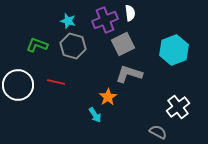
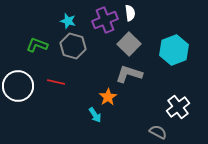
gray square: moved 6 px right; rotated 20 degrees counterclockwise
white circle: moved 1 px down
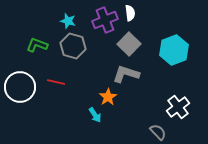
gray L-shape: moved 3 px left
white circle: moved 2 px right, 1 px down
gray semicircle: rotated 18 degrees clockwise
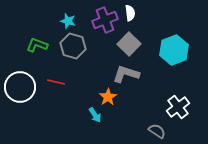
gray semicircle: moved 1 px left, 1 px up; rotated 12 degrees counterclockwise
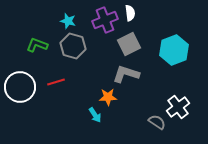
gray square: rotated 20 degrees clockwise
red line: rotated 30 degrees counterclockwise
orange star: rotated 30 degrees clockwise
gray semicircle: moved 9 px up
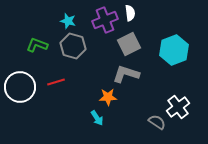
cyan arrow: moved 2 px right, 3 px down
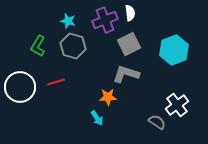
green L-shape: moved 1 px right, 1 px down; rotated 80 degrees counterclockwise
white cross: moved 1 px left, 2 px up
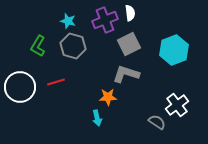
cyan arrow: rotated 21 degrees clockwise
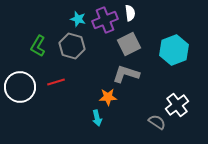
cyan star: moved 10 px right, 2 px up
gray hexagon: moved 1 px left
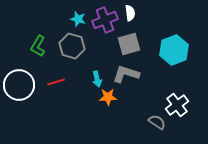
gray square: rotated 10 degrees clockwise
white circle: moved 1 px left, 2 px up
cyan arrow: moved 39 px up
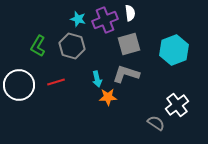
gray semicircle: moved 1 px left, 1 px down
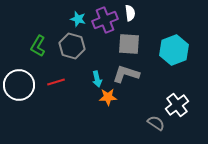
gray square: rotated 20 degrees clockwise
